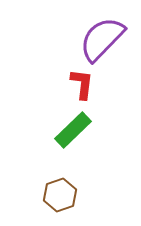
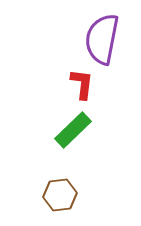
purple semicircle: rotated 33 degrees counterclockwise
brown hexagon: rotated 12 degrees clockwise
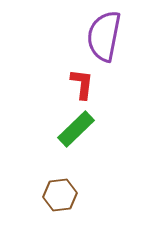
purple semicircle: moved 2 px right, 3 px up
green rectangle: moved 3 px right, 1 px up
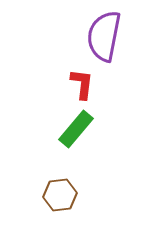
green rectangle: rotated 6 degrees counterclockwise
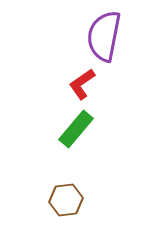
red L-shape: rotated 132 degrees counterclockwise
brown hexagon: moved 6 px right, 5 px down
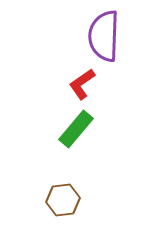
purple semicircle: rotated 9 degrees counterclockwise
brown hexagon: moved 3 px left
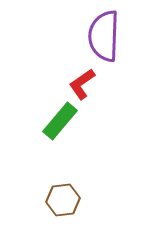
green rectangle: moved 16 px left, 8 px up
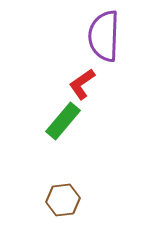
green rectangle: moved 3 px right
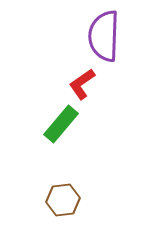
green rectangle: moved 2 px left, 3 px down
